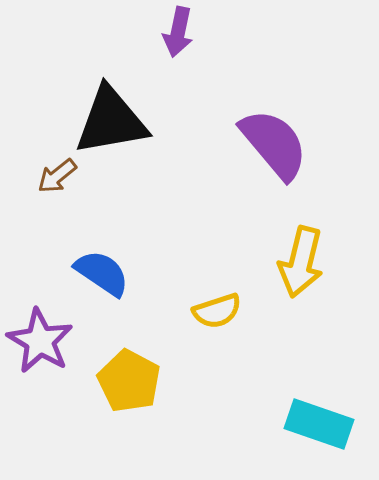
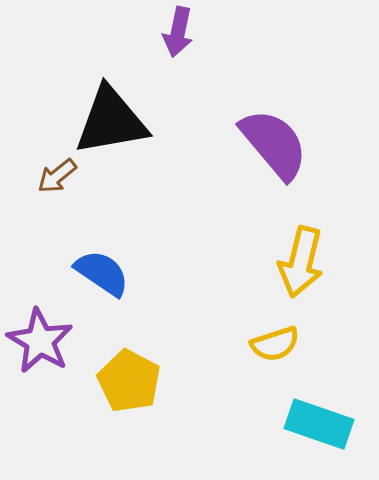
yellow semicircle: moved 58 px right, 33 px down
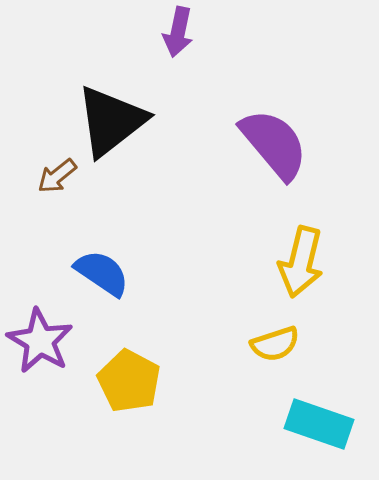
black triangle: rotated 28 degrees counterclockwise
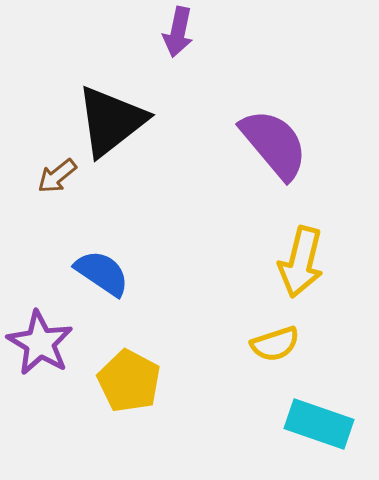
purple star: moved 2 px down
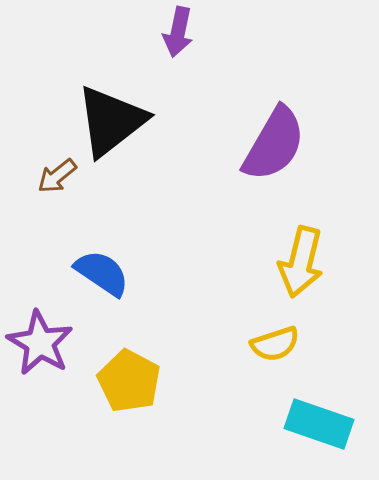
purple semicircle: rotated 70 degrees clockwise
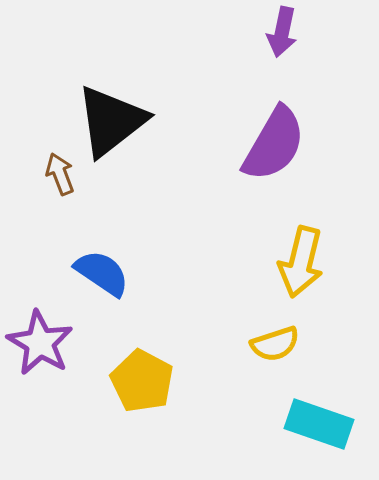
purple arrow: moved 104 px right
brown arrow: moved 3 px right, 2 px up; rotated 108 degrees clockwise
yellow pentagon: moved 13 px right
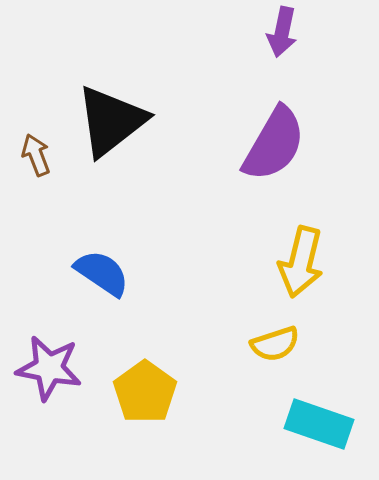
brown arrow: moved 24 px left, 19 px up
purple star: moved 9 px right, 25 px down; rotated 20 degrees counterclockwise
yellow pentagon: moved 3 px right, 11 px down; rotated 8 degrees clockwise
